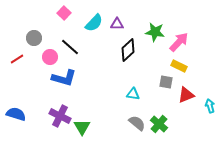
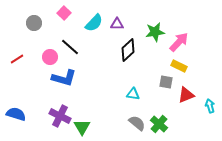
green star: rotated 18 degrees counterclockwise
gray circle: moved 15 px up
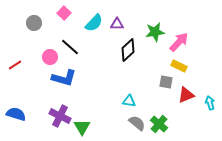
red line: moved 2 px left, 6 px down
cyan triangle: moved 4 px left, 7 px down
cyan arrow: moved 3 px up
